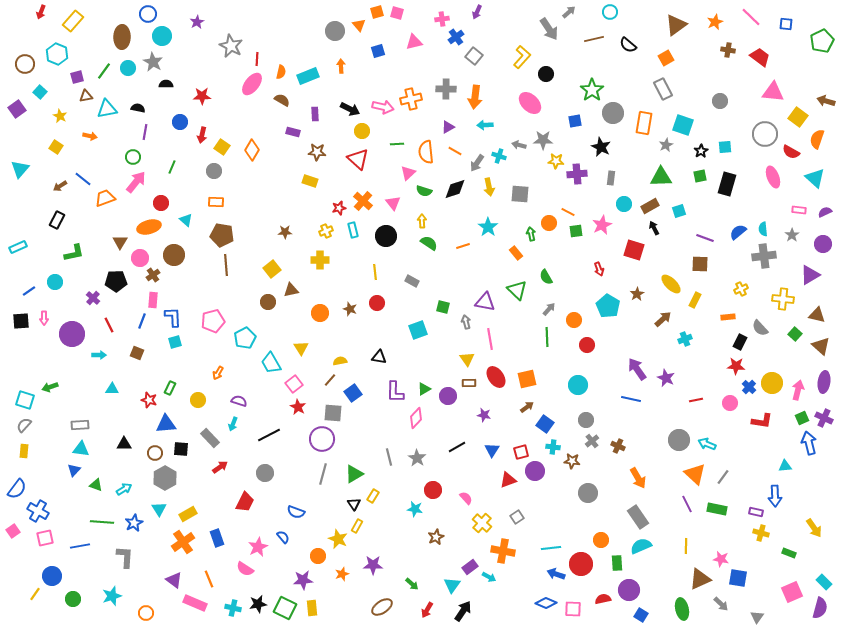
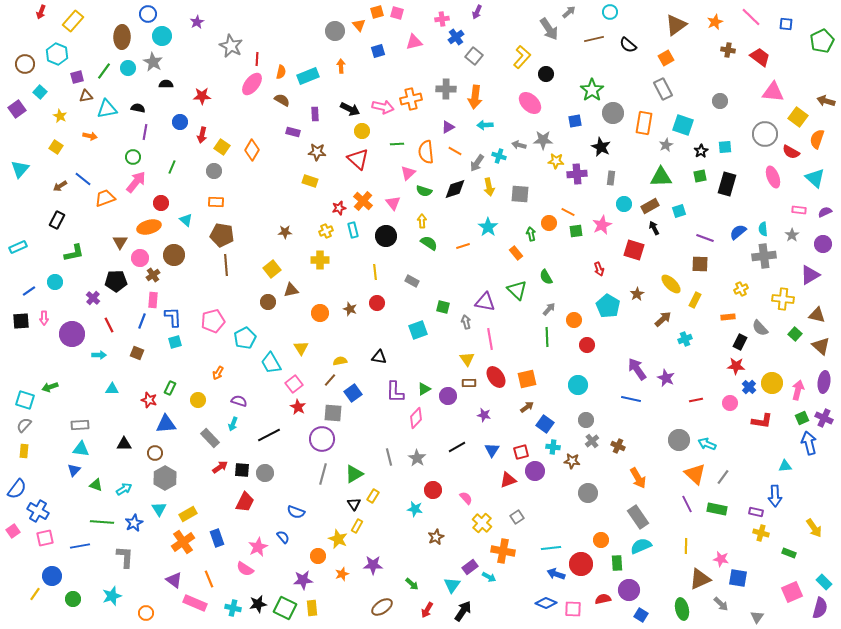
black square at (181, 449): moved 61 px right, 21 px down
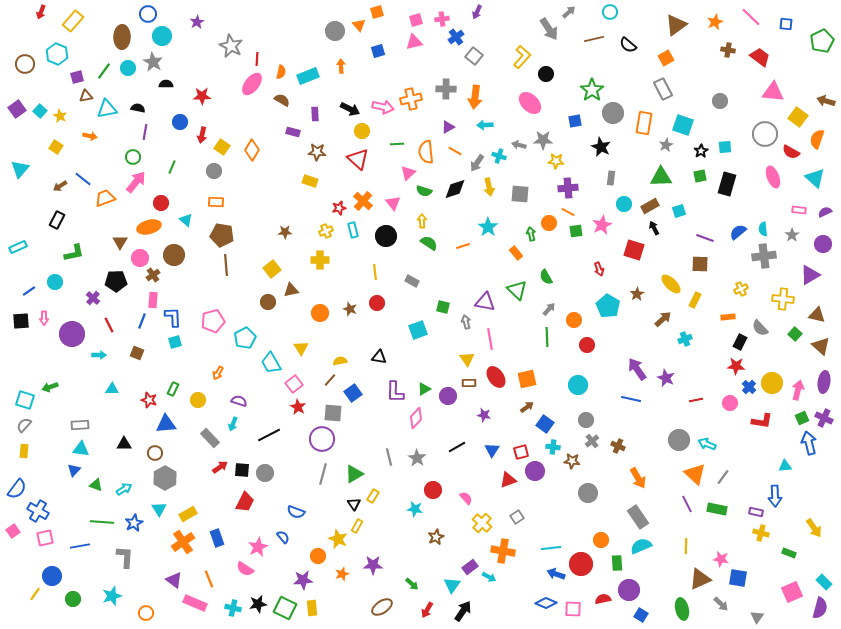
pink square at (397, 13): moved 19 px right, 7 px down; rotated 32 degrees counterclockwise
cyan square at (40, 92): moved 19 px down
purple cross at (577, 174): moved 9 px left, 14 px down
green rectangle at (170, 388): moved 3 px right, 1 px down
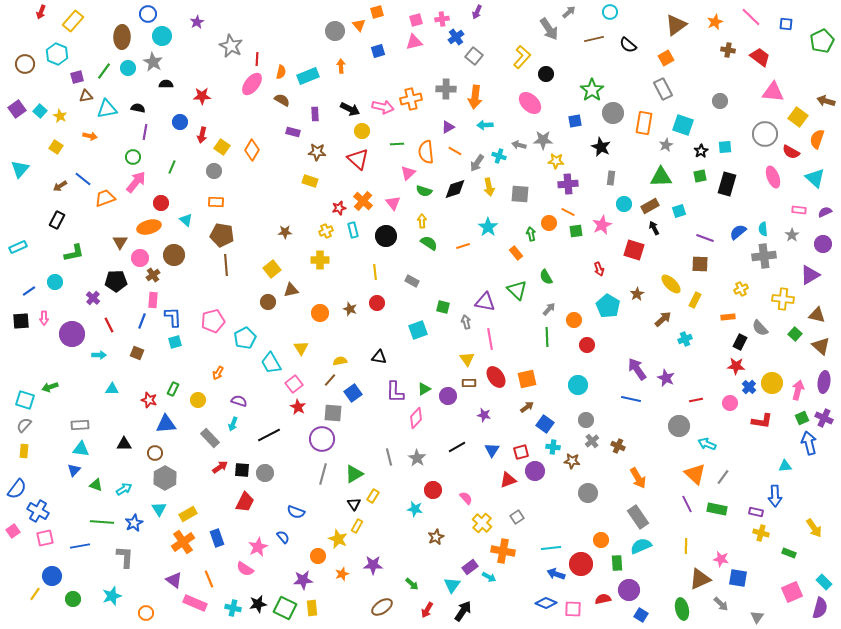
purple cross at (568, 188): moved 4 px up
gray circle at (679, 440): moved 14 px up
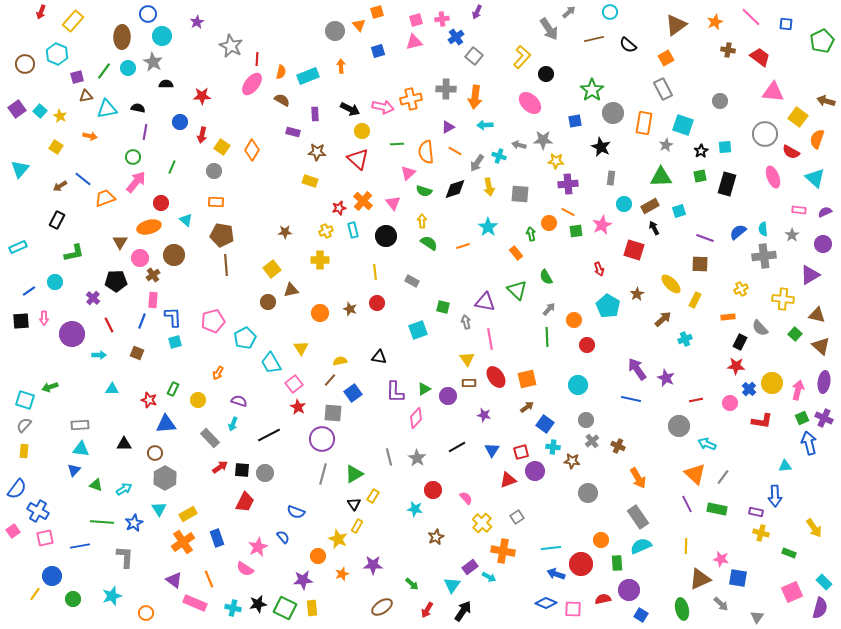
blue cross at (749, 387): moved 2 px down
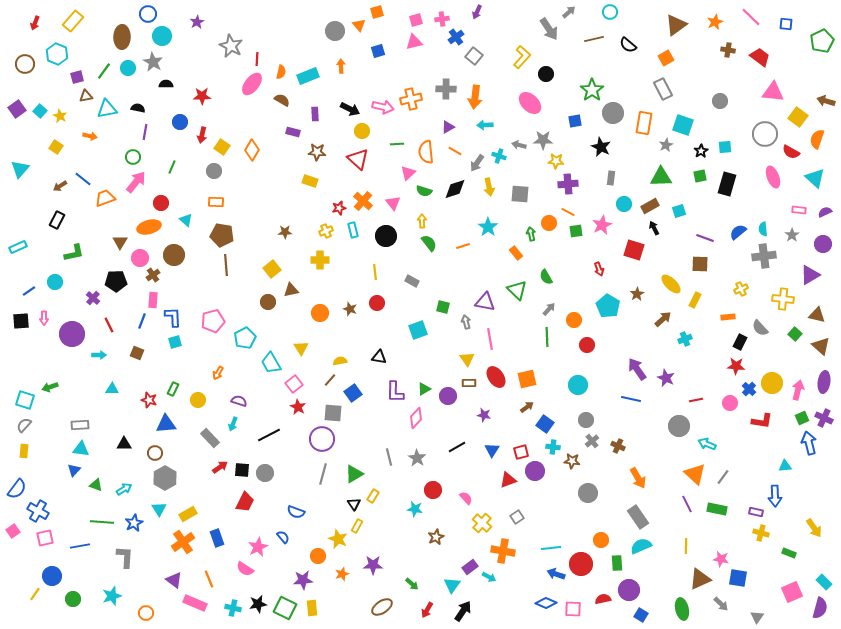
red arrow at (41, 12): moved 6 px left, 11 px down
green semicircle at (429, 243): rotated 18 degrees clockwise
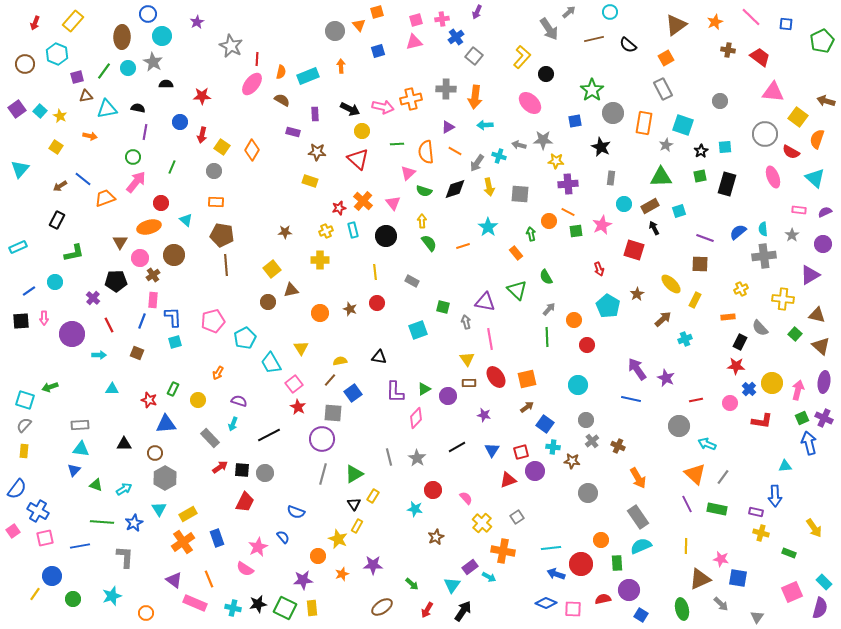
orange circle at (549, 223): moved 2 px up
